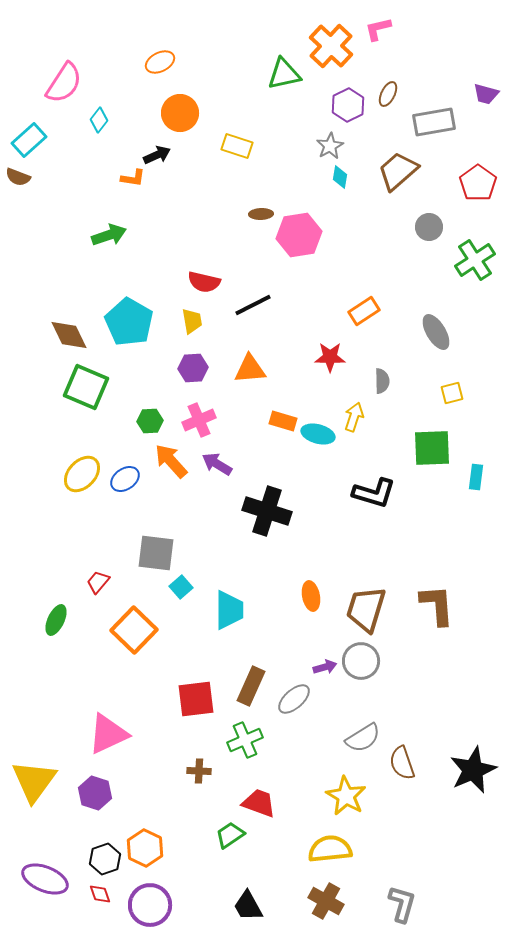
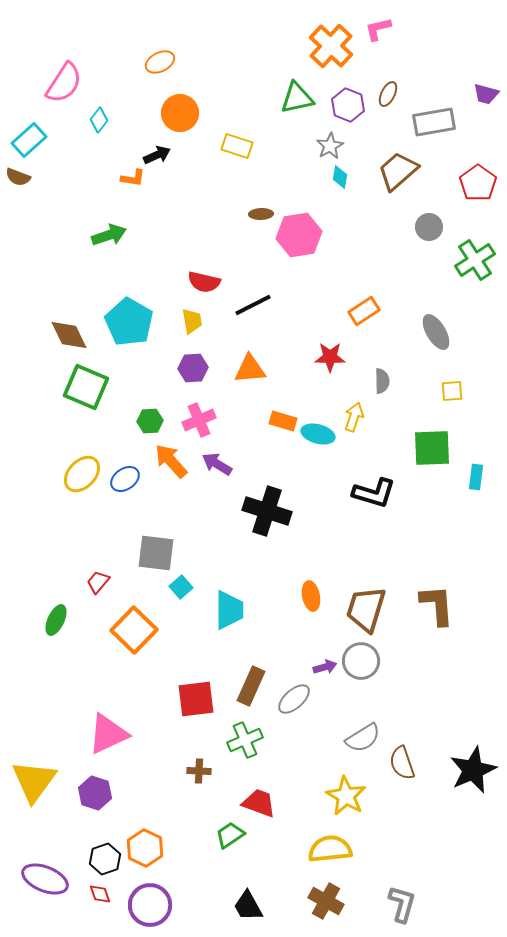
green triangle at (284, 74): moved 13 px right, 24 px down
purple hexagon at (348, 105): rotated 12 degrees counterclockwise
yellow square at (452, 393): moved 2 px up; rotated 10 degrees clockwise
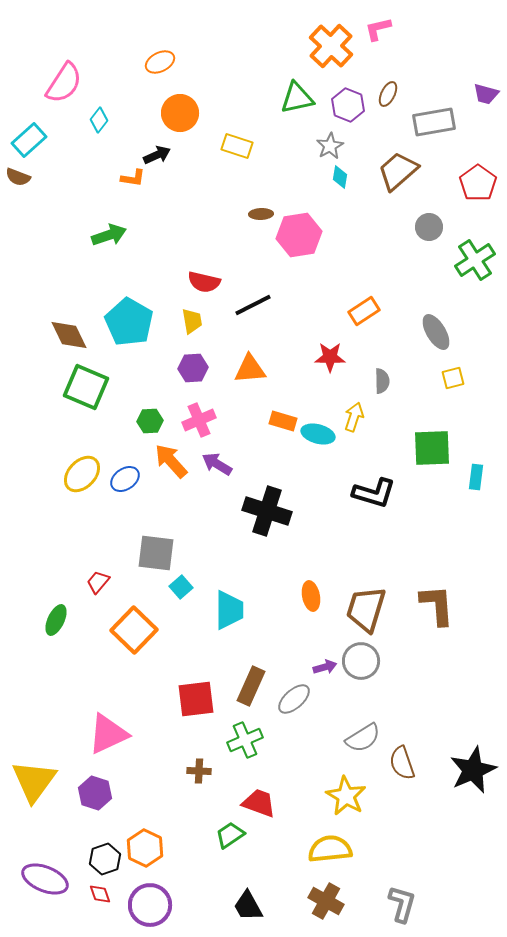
yellow square at (452, 391): moved 1 px right, 13 px up; rotated 10 degrees counterclockwise
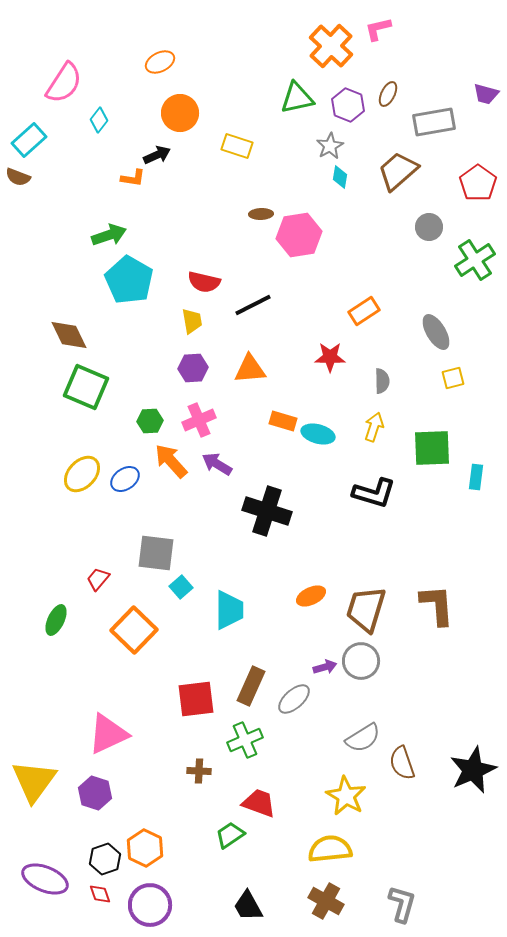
cyan pentagon at (129, 322): moved 42 px up
yellow arrow at (354, 417): moved 20 px right, 10 px down
red trapezoid at (98, 582): moved 3 px up
orange ellipse at (311, 596): rotated 76 degrees clockwise
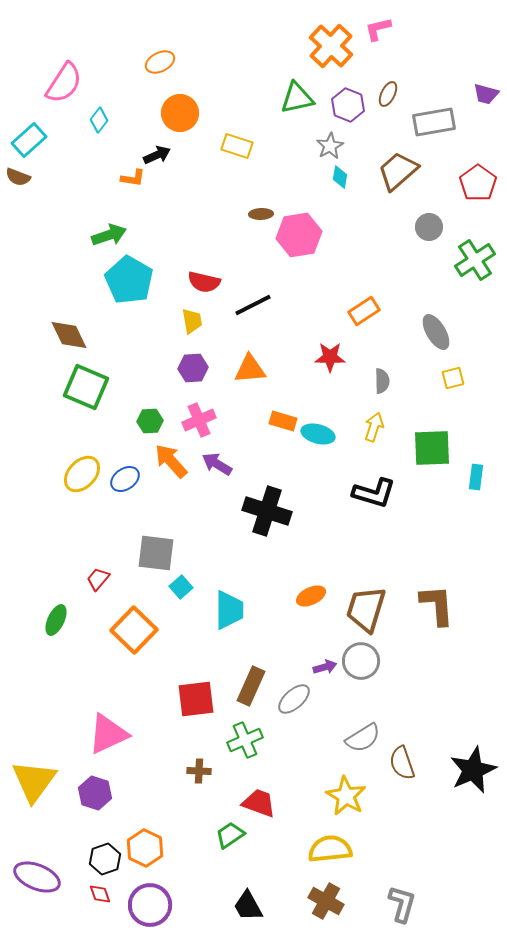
purple ellipse at (45, 879): moved 8 px left, 2 px up
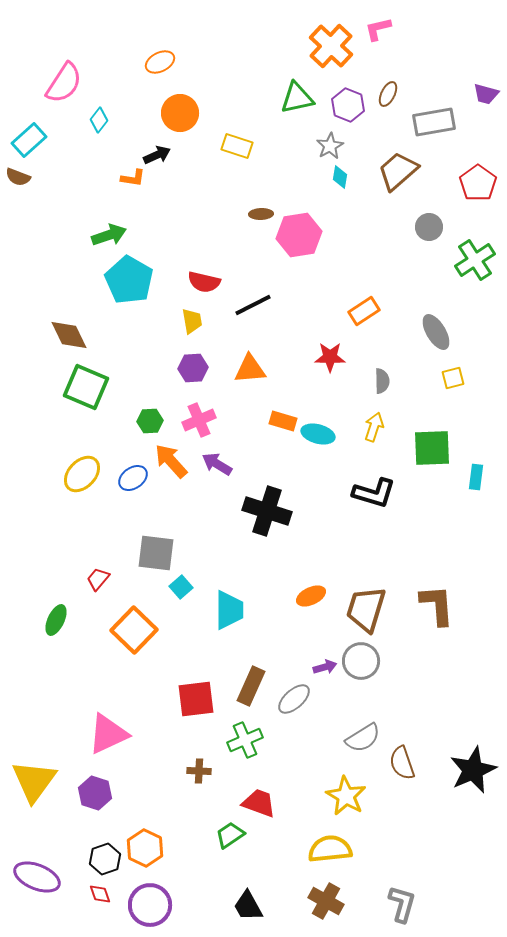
blue ellipse at (125, 479): moved 8 px right, 1 px up
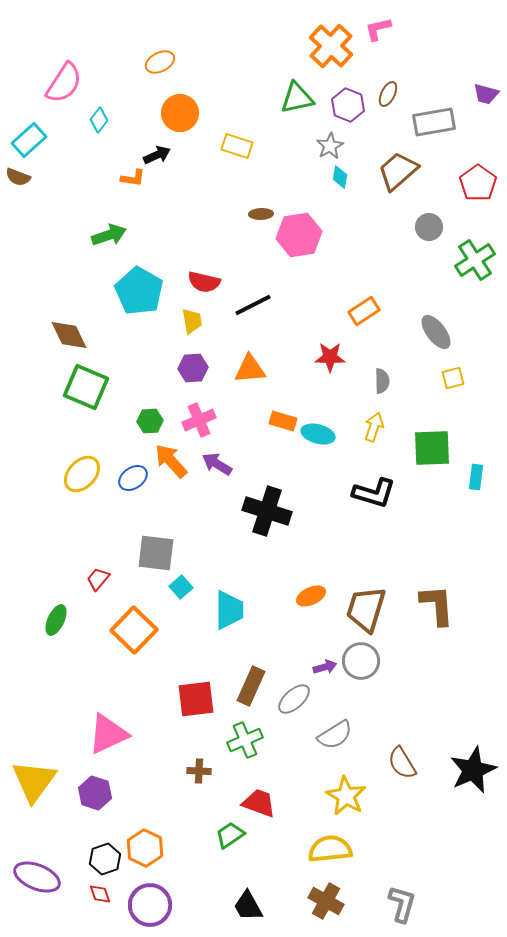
cyan pentagon at (129, 280): moved 10 px right, 11 px down
gray ellipse at (436, 332): rotated 6 degrees counterclockwise
gray semicircle at (363, 738): moved 28 px left, 3 px up
brown semicircle at (402, 763): rotated 12 degrees counterclockwise
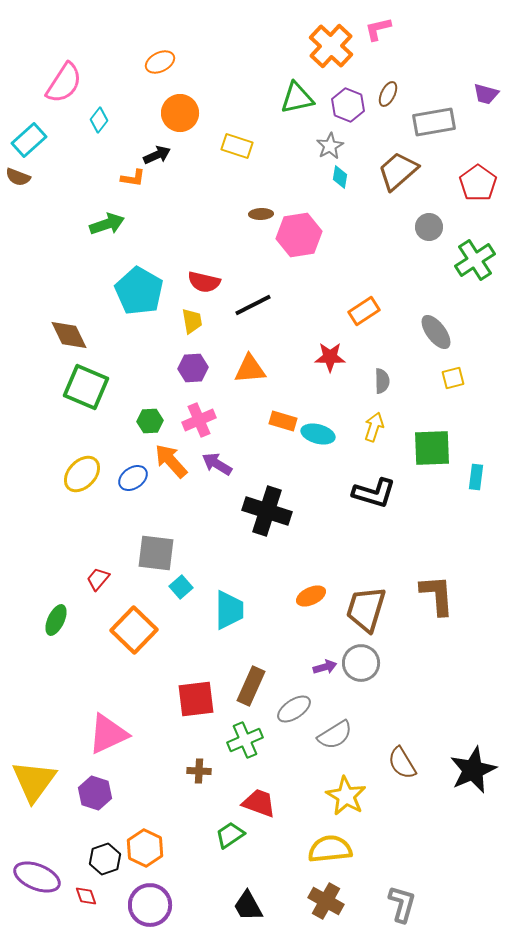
green arrow at (109, 235): moved 2 px left, 11 px up
brown L-shape at (437, 605): moved 10 px up
gray circle at (361, 661): moved 2 px down
gray ellipse at (294, 699): moved 10 px down; rotated 8 degrees clockwise
red diamond at (100, 894): moved 14 px left, 2 px down
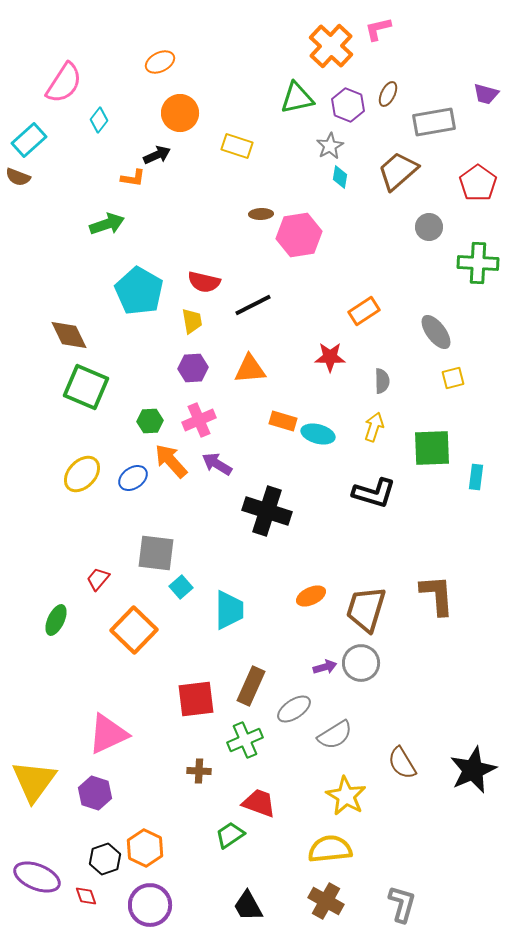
green cross at (475, 260): moved 3 px right, 3 px down; rotated 36 degrees clockwise
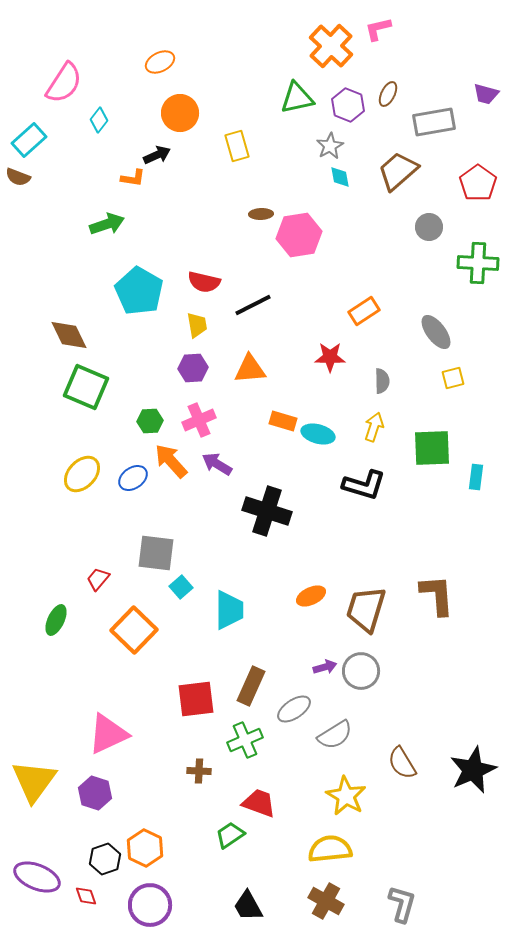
yellow rectangle at (237, 146): rotated 56 degrees clockwise
cyan diamond at (340, 177): rotated 20 degrees counterclockwise
yellow trapezoid at (192, 321): moved 5 px right, 4 px down
black L-shape at (374, 493): moved 10 px left, 8 px up
gray circle at (361, 663): moved 8 px down
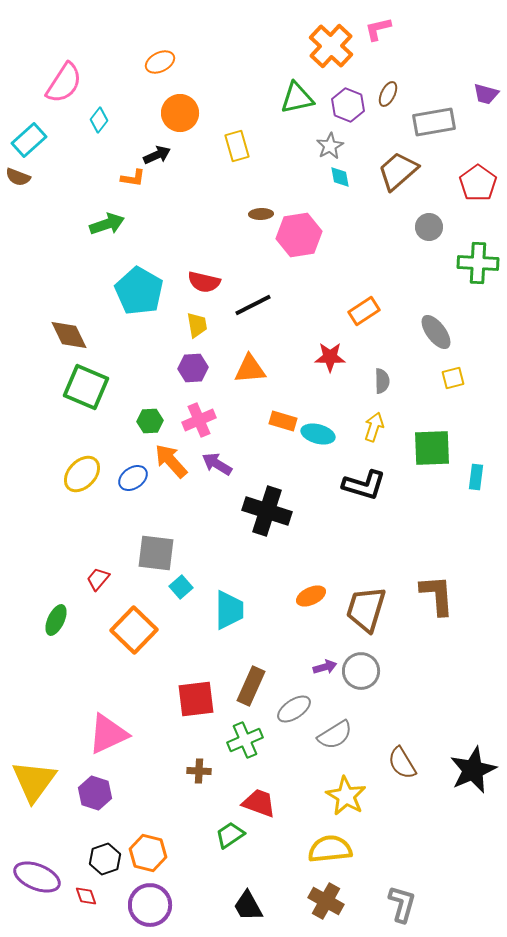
orange hexagon at (145, 848): moved 3 px right, 5 px down; rotated 12 degrees counterclockwise
